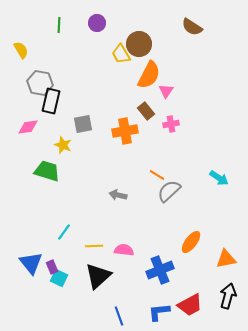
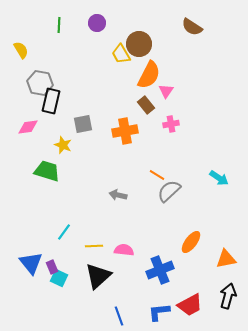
brown rectangle: moved 6 px up
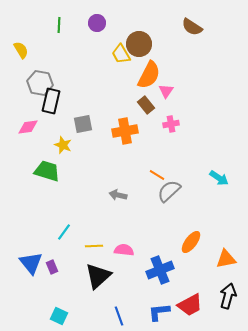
cyan square: moved 38 px down
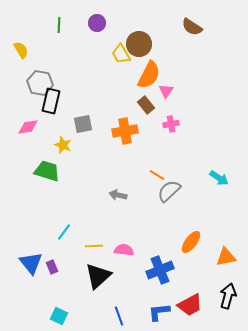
orange triangle: moved 2 px up
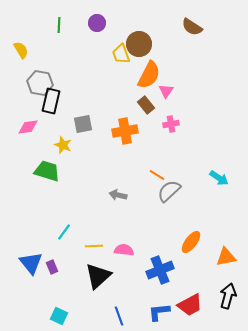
yellow trapezoid: rotated 10 degrees clockwise
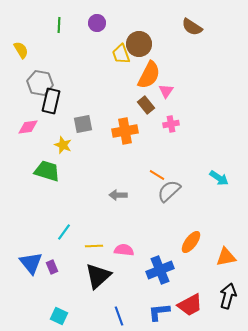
gray arrow: rotated 12 degrees counterclockwise
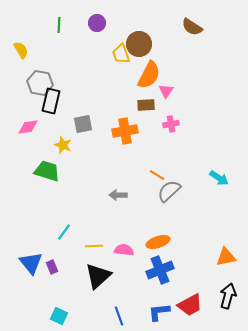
brown rectangle: rotated 54 degrees counterclockwise
orange ellipse: moved 33 px left; rotated 35 degrees clockwise
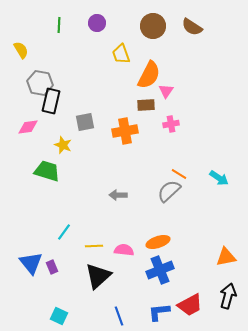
brown circle: moved 14 px right, 18 px up
gray square: moved 2 px right, 2 px up
orange line: moved 22 px right, 1 px up
